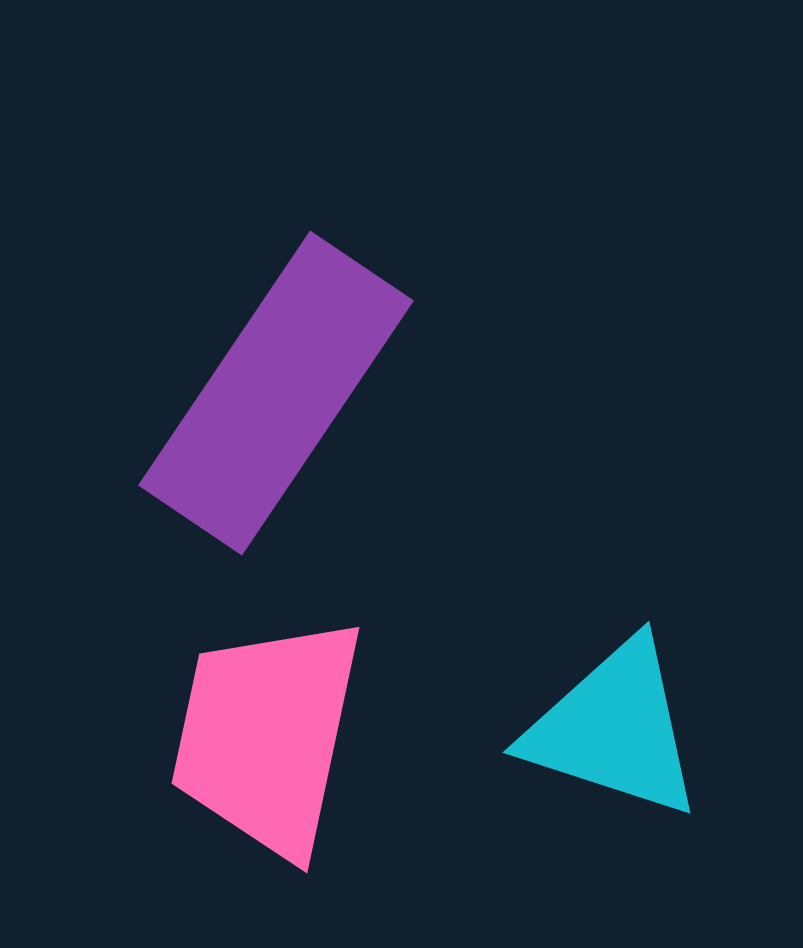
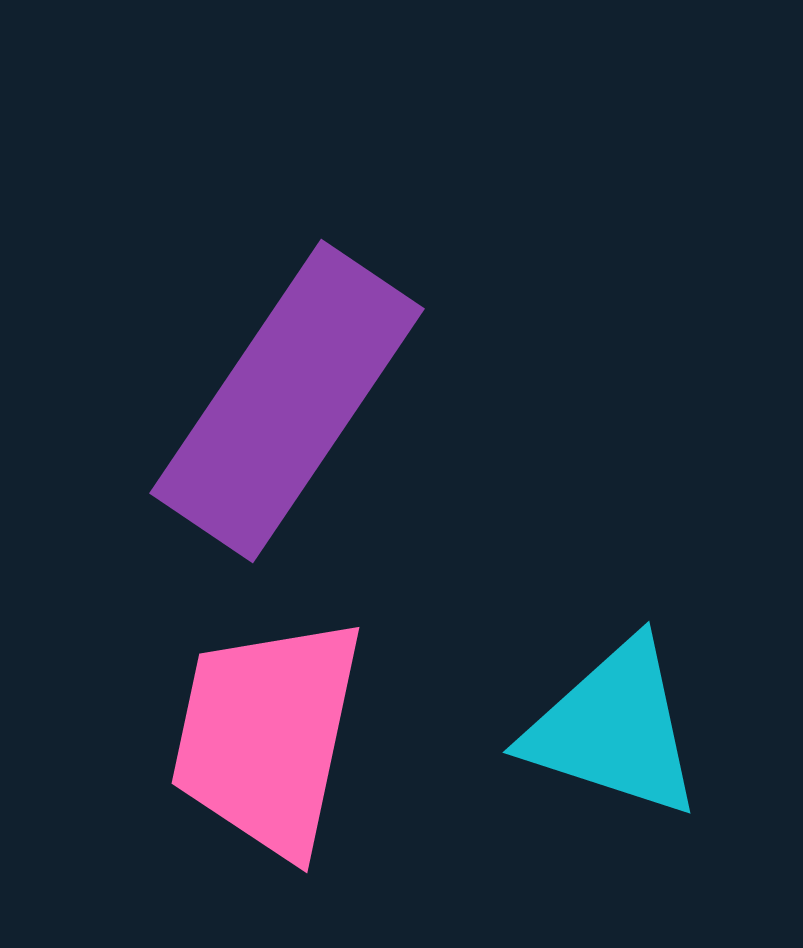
purple rectangle: moved 11 px right, 8 px down
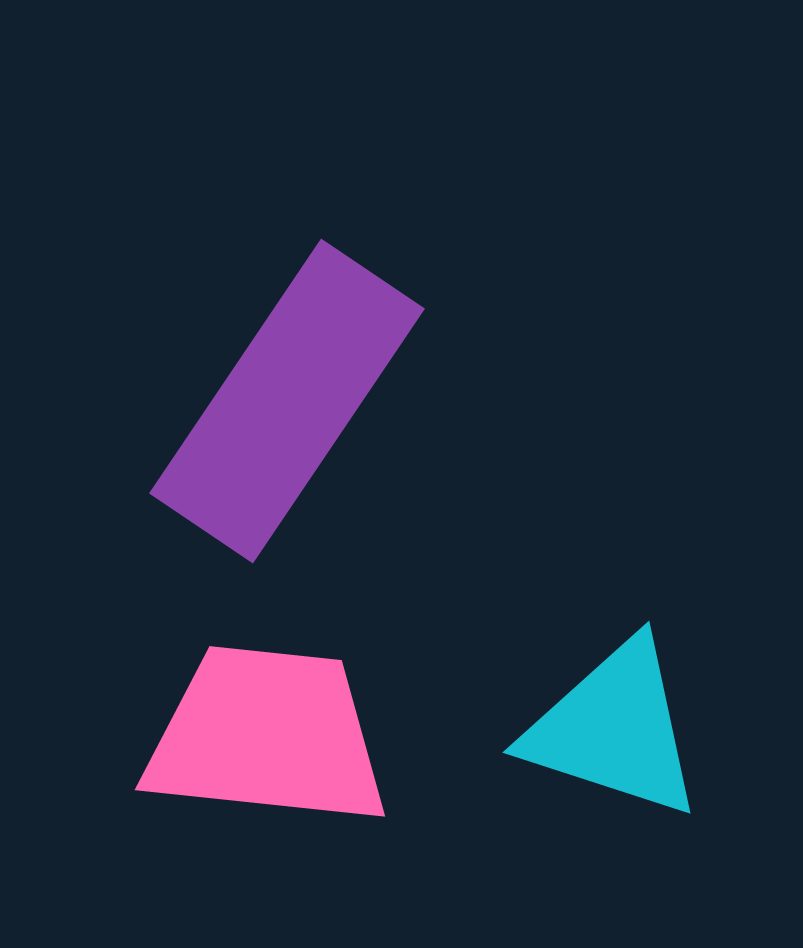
pink trapezoid: rotated 84 degrees clockwise
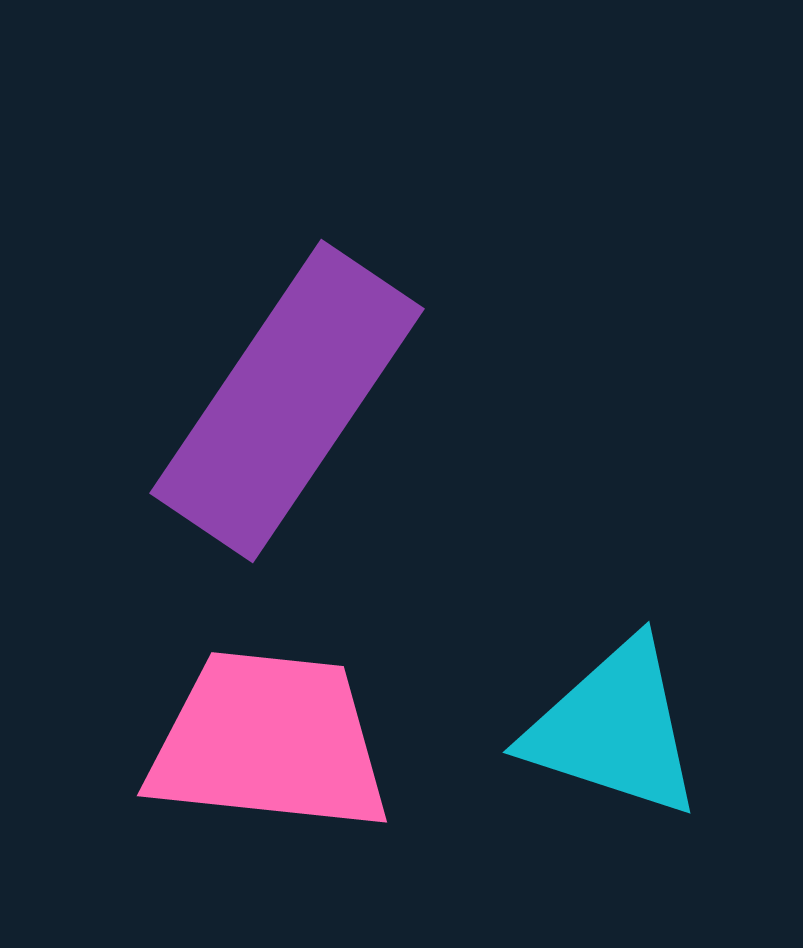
pink trapezoid: moved 2 px right, 6 px down
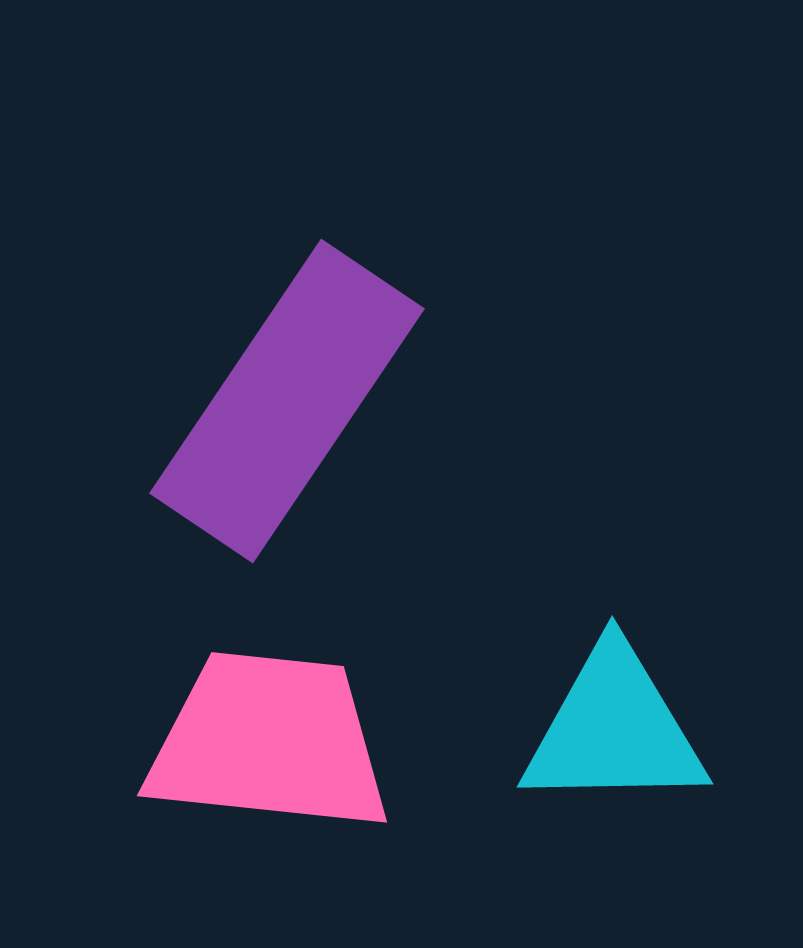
cyan triangle: rotated 19 degrees counterclockwise
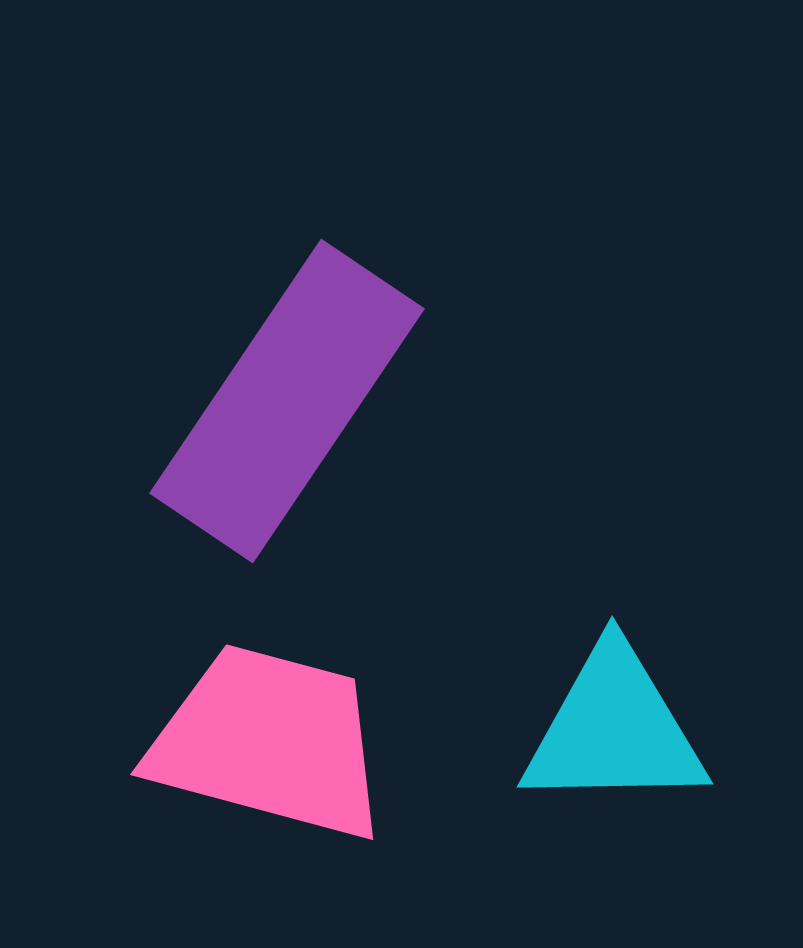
pink trapezoid: rotated 9 degrees clockwise
